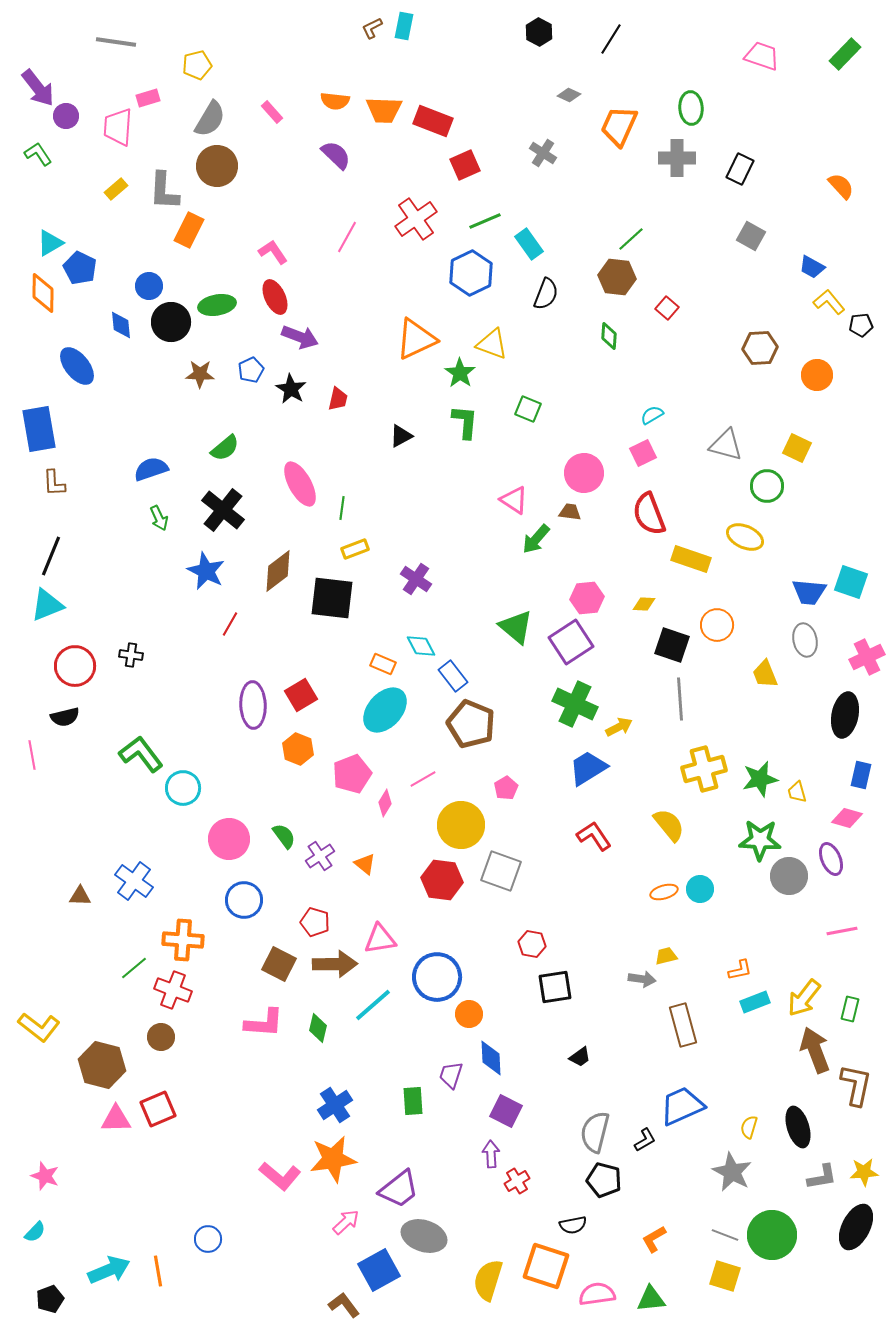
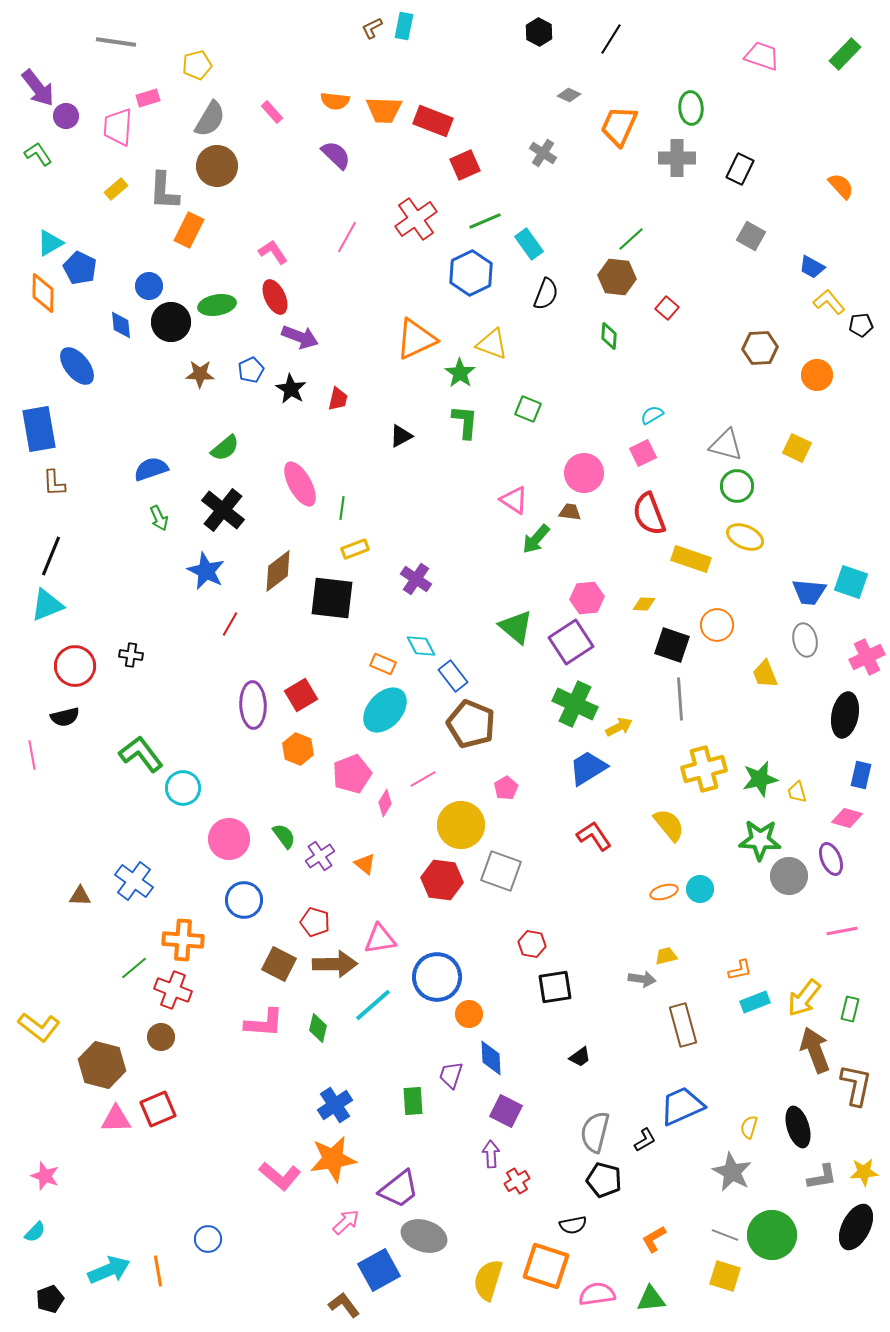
green circle at (767, 486): moved 30 px left
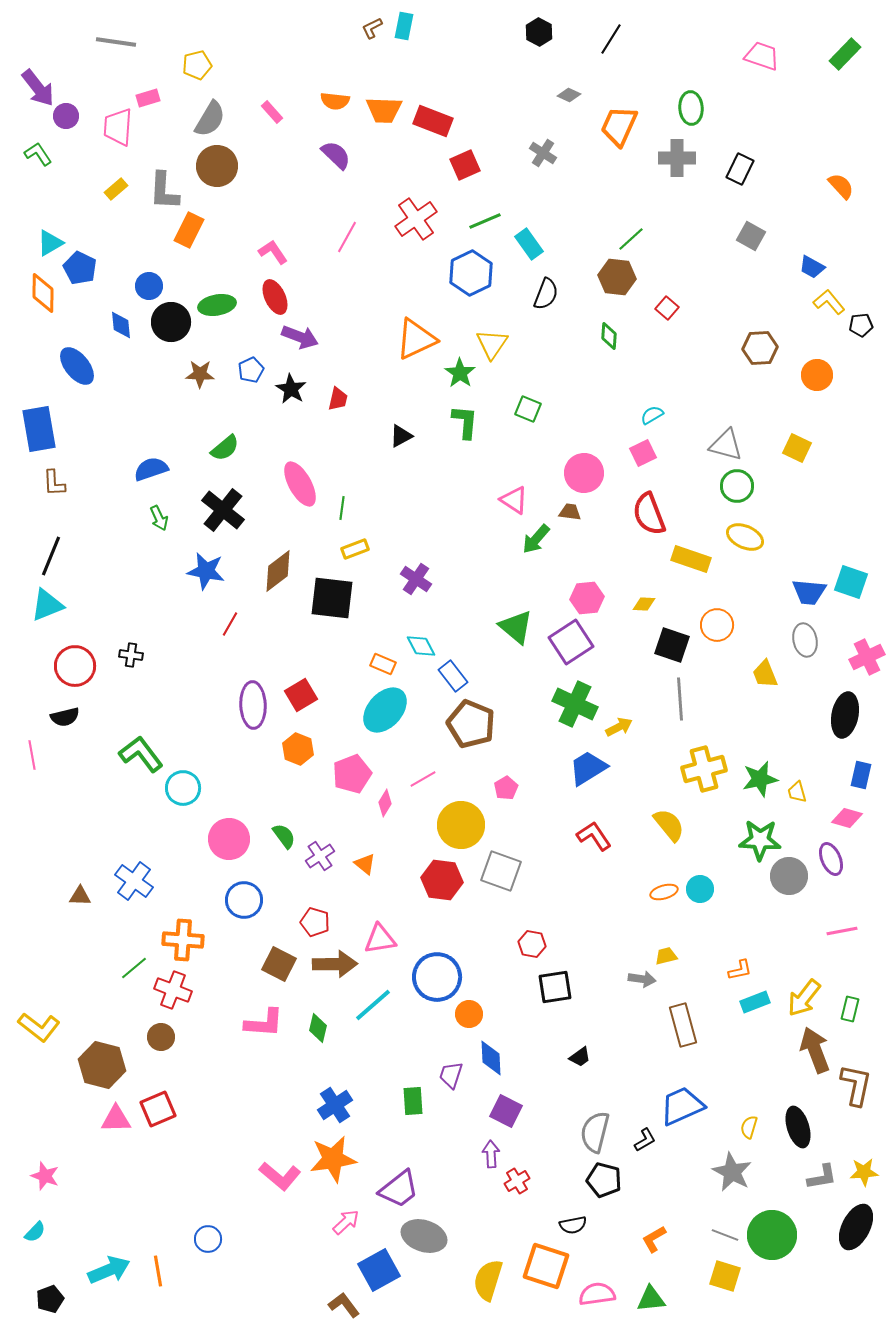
yellow triangle at (492, 344): rotated 44 degrees clockwise
blue star at (206, 571): rotated 15 degrees counterclockwise
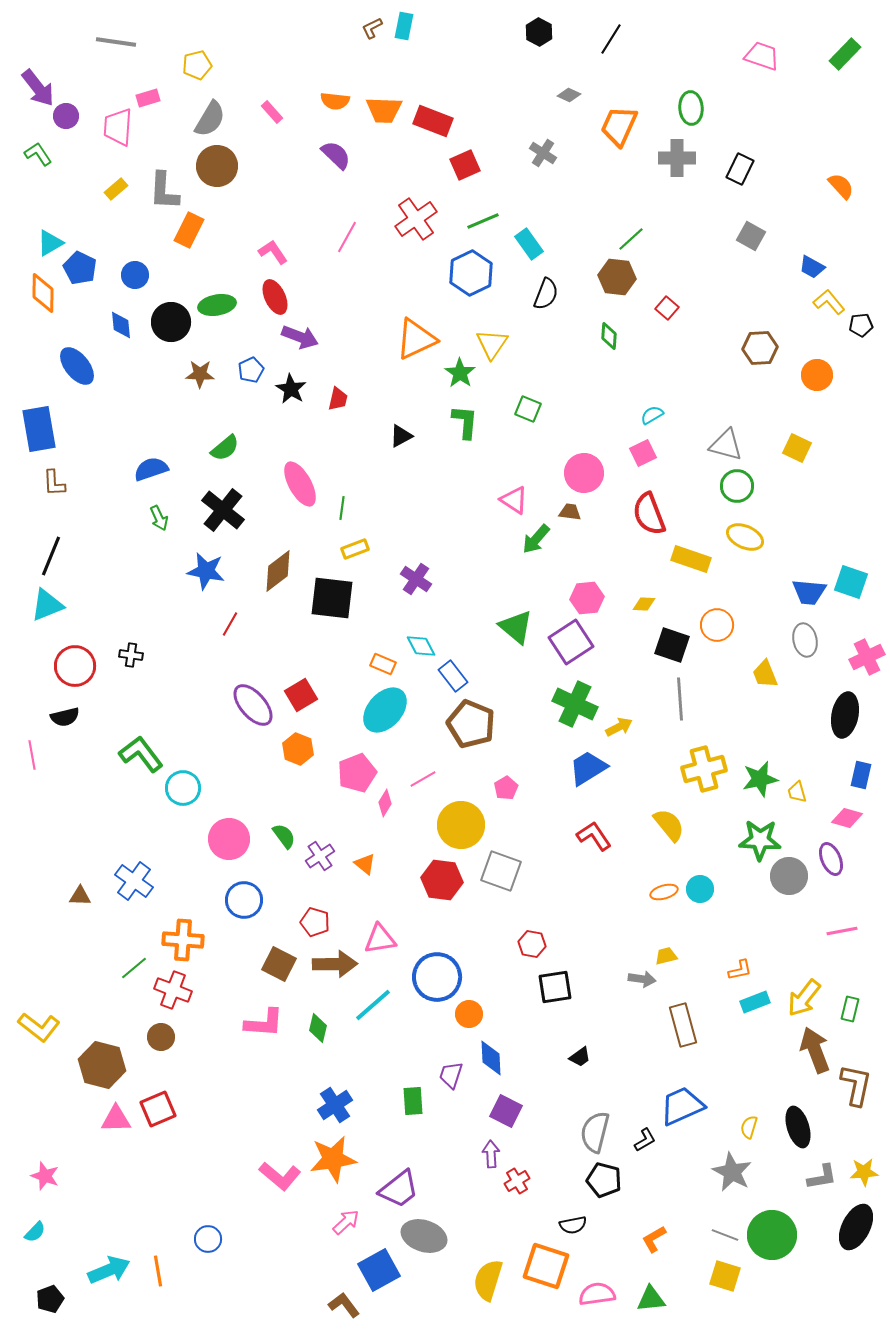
green line at (485, 221): moved 2 px left
blue circle at (149, 286): moved 14 px left, 11 px up
purple ellipse at (253, 705): rotated 39 degrees counterclockwise
pink pentagon at (352, 774): moved 5 px right, 1 px up
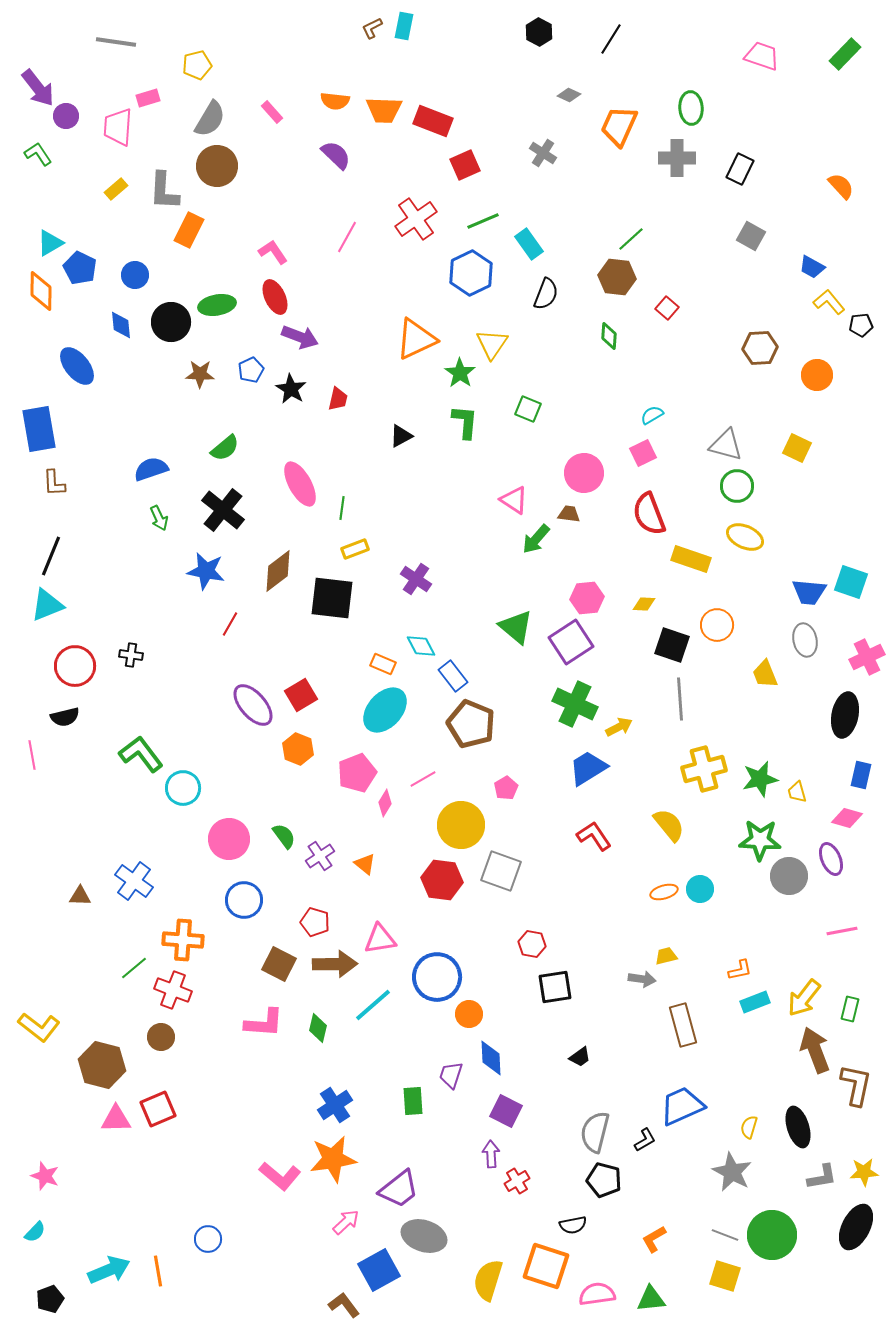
orange diamond at (43, 293): moved 2 px left, 2 px up
brown trapezoid at (570, 512): moved 1 px left, 2 px down
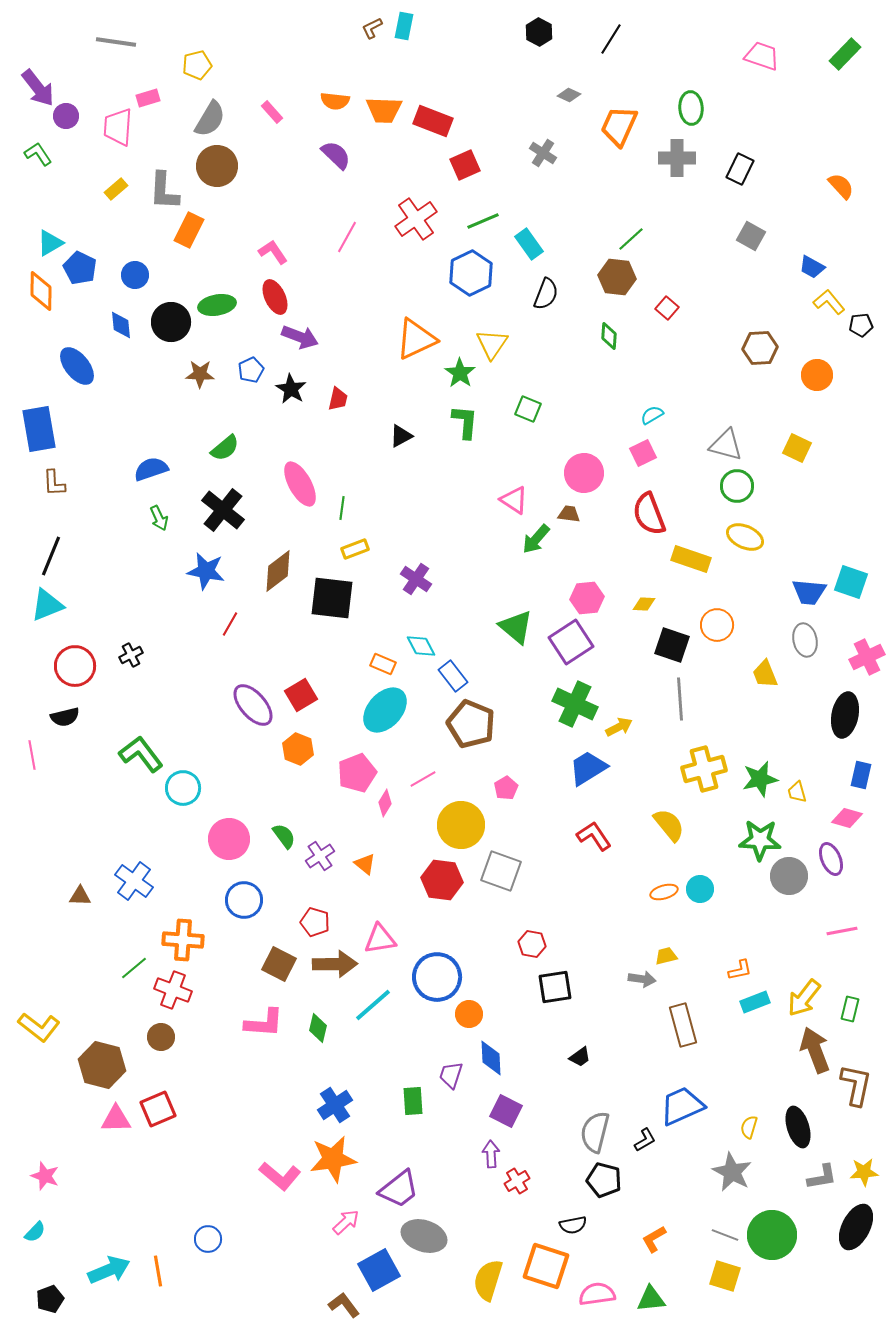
black cross at (131, 655): rotated 35 degrees counterclockwise
